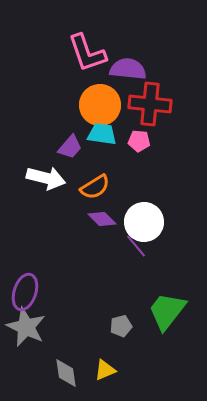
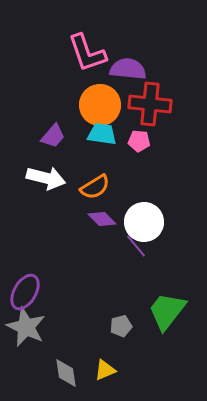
purple trapezoid: moved 17 px left, 11 px up
purple ellipse: rotated 12 degrees clockwise
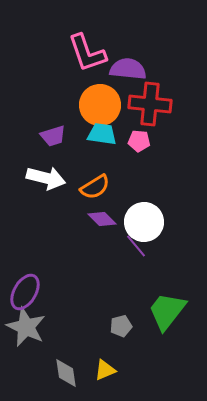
purple trapezoid: rotated 32 degrees clockwise
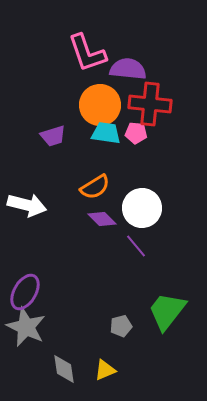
cyan trapezoid: moved 4 px right, 1 px up
pink pentagon: moved 3 px left, 8 px up
white arrow: moved 19 px left, 27 px down
white circle: moved 2 px left, 14 px up
gray diamond: moved 2 px left, 4 px up
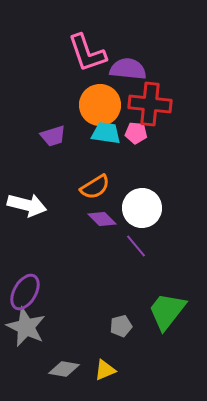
gray diamond: rotated 72 degrees counterclockwise
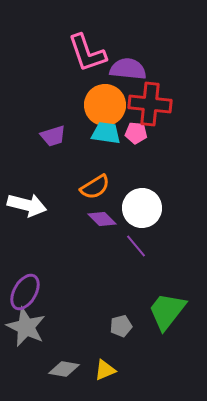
orange circle: moved 5 px right
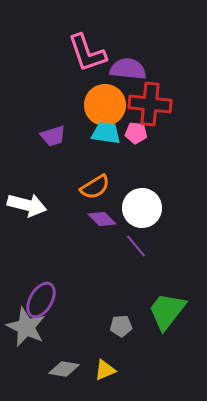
purple ellipse: moved 16 px right, 8 px down
gray pentagon: rotated 10 degrees clockwise
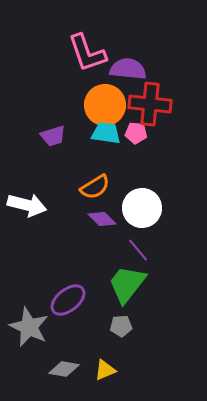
purple line: moved 2 px right, 4 px down
purple ellipse: moved 27 px right; rotated 21 degrees clockwise
green trapezoid: moved 40 px left, 27 px up
gray star: moved 3 px right
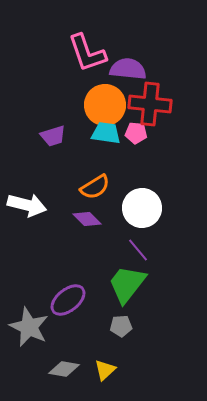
purple diamond: moved 15 px left
yellow triangle: rotated 20 degrees counterclockwise
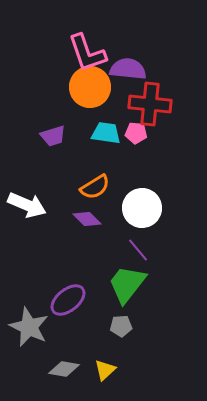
orange circle: moved 15 px left, 18 px up
white arrow: rotated 9 degrees clockwise
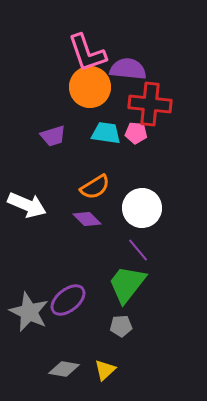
gray star: moved 15 px up
